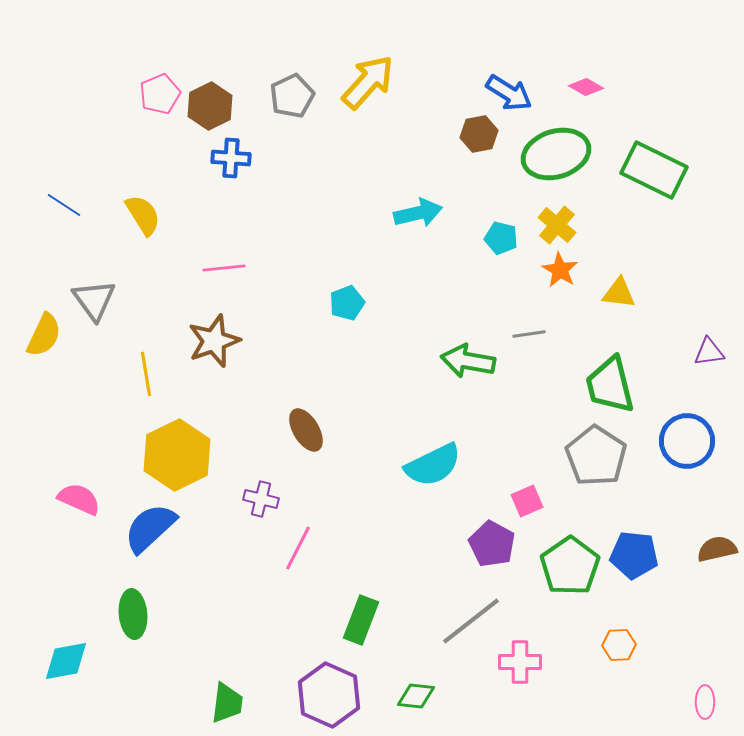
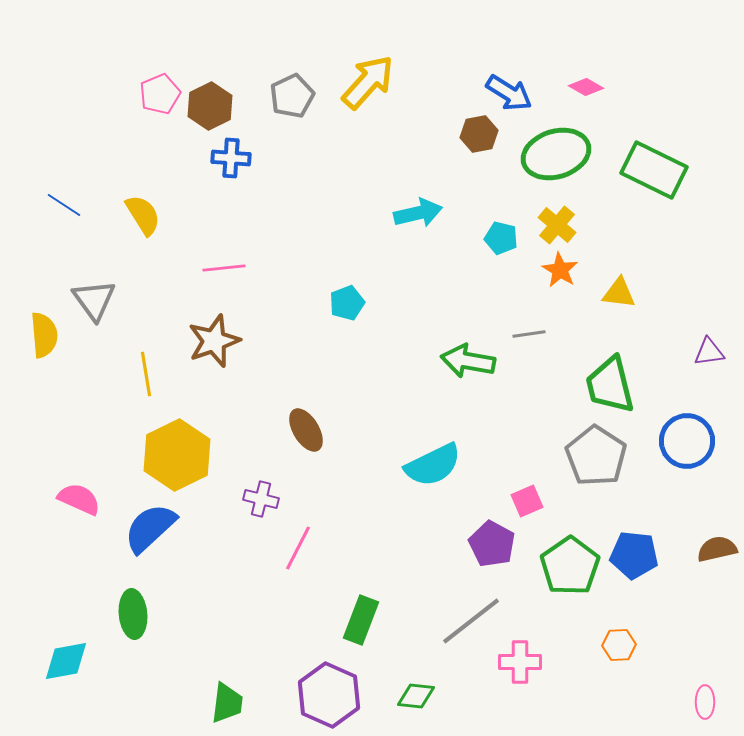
yellow semicircle at (44, 335): rotated 30 degrees counterclockwise
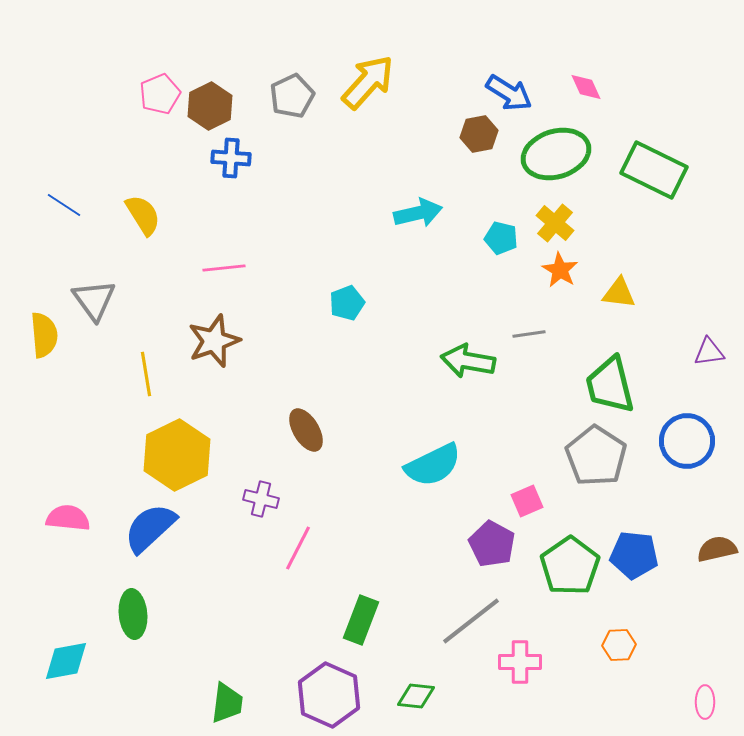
pink diamond at (586, 87): rotated 36 degrees clockwise
yellow cross at (557, 225): moved 2 px left, 2 px up
pink semicircle at (79, 499): moved 11 px left, 19 px down; rotated 18 degrees counterclockwise
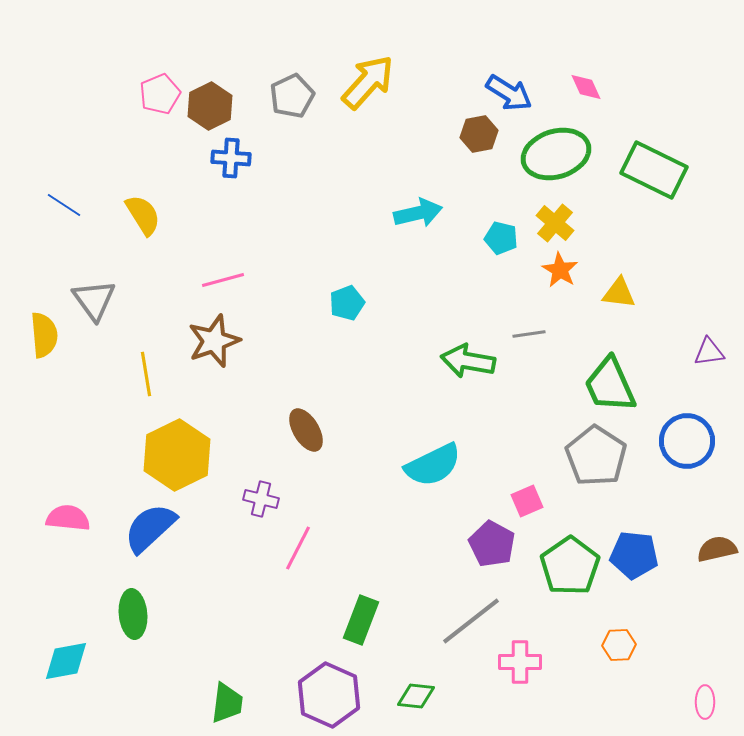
pink line at (224, 268): moved 1 px left, 12 px down; rotated 9 degrees counterclockwise
green trapezoid at (610, 385): rotated 10 degrees counterclockwise
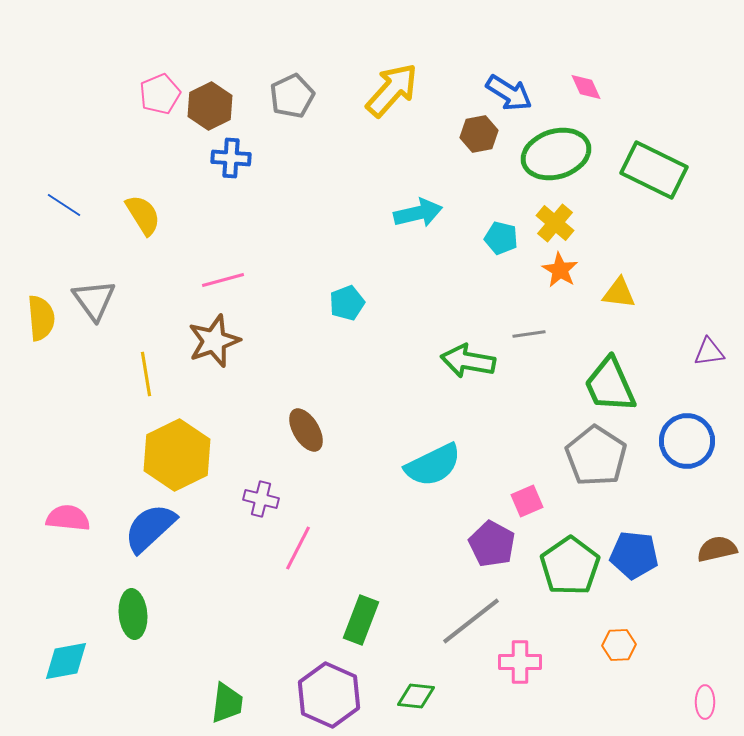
yellow arrow at (368, 82): moved 24 px right, 8 px down
yellow semicircle at (44, 335): moved 3 px left, 17 px up
